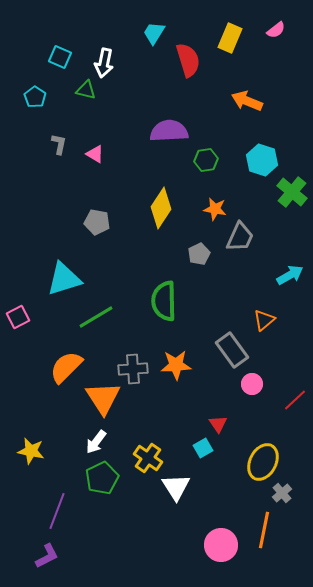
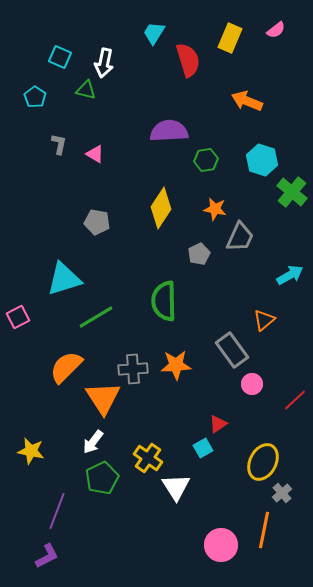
red triangle at (218, 424): rotated 30 degrees clockwise
white arrow at (96, 442): moved 3 px left
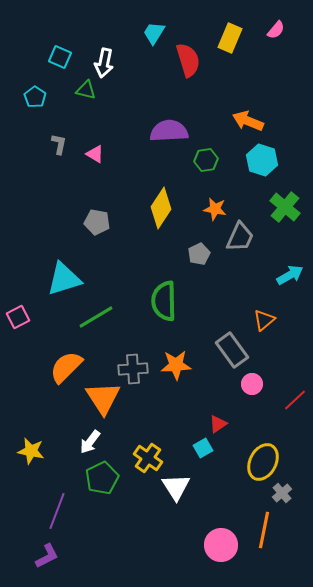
pink semicircle at (276, 30): rotated 12 degrees counterclockwise
orange arrow at (247, 101): moved 1 px right, 20 px down
green cross at (292, 192): moved 7 px left, 15 px down
white arrow at (93, 442): moved 3 px left
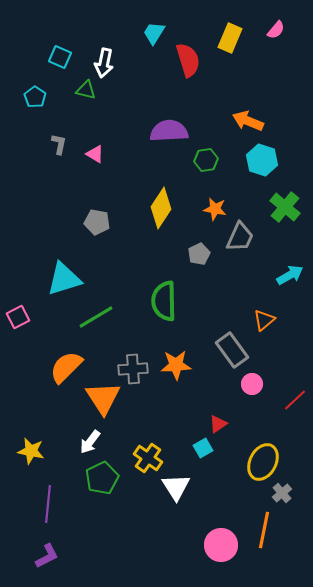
purple line at (57, 511): moved 9 px left, 7 px up; rotated 15 degrees counterclockwise
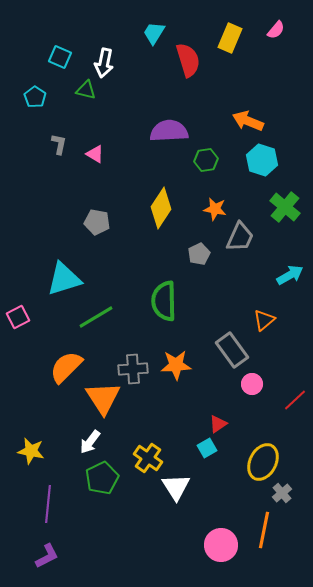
cyan square at (203, 448): moved 4 px right
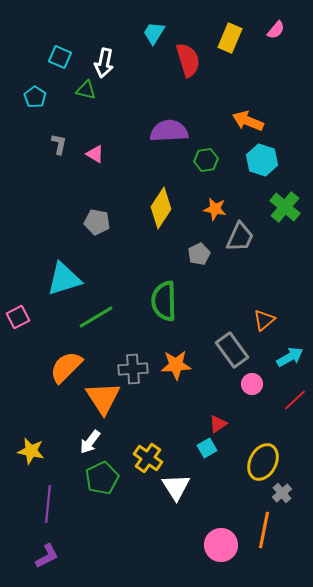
cyan arrow at (290, 275): moved 82 px down
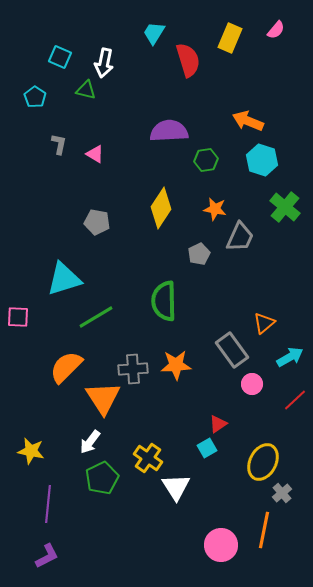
pink square at (18, 317): rotated 30 degrees clockwise
orange triangle at (264, 320): moved 3 px down
